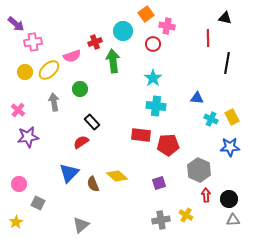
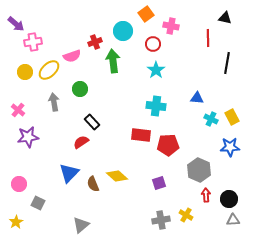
pink cross at (167, 26): moved 4 px right
cyan star at (153, 78): moved 3 px right, 8 px up
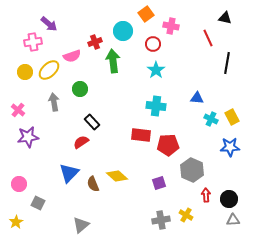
purple arrow at (16, 24): moved 33 px right
red line at (208, 38): rotated 24 degrees counterclockwise
gray hexagon at (199, 170): moved 7 px left
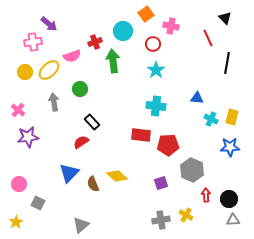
black triangle at (225, 18): rotated 32 degrees clockwise
yellow rectangle at (232, 117): rotated 42 degrees clockwise
purple square at (159, 183): moved 2 px right
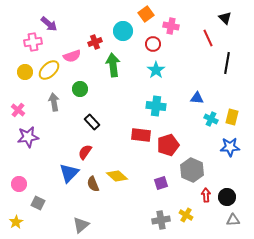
green arrow at (113, 61): moved 4 px down
red semicircle at (81, 142): moved 4 px right, 10 px down; rotated 21 degrees counterclockwise
red pentagon at (168, 145): rotated 15 degrees counterclockwise
black circle at (229, 199): moved 2 px left, 2 px up
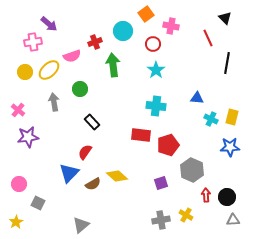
brown semicircle at (93, 184): rotated 98 degrees counterclockwise
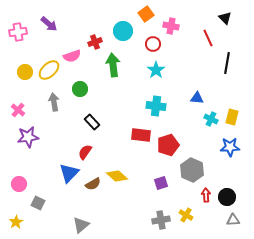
pink cross at (33, 42): moved 15 px left, 10 px up
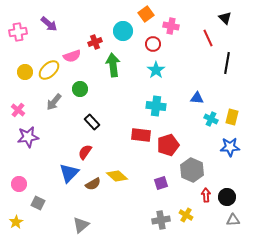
gray arrow at (54, 102): rotated 132 degrees counterclockwise
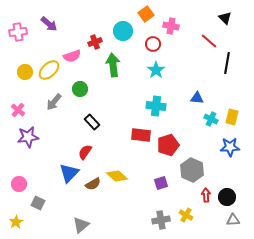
red line at (208, 38): moved 1 px right, 3 px down; rotated 24 degrees counterclockwise
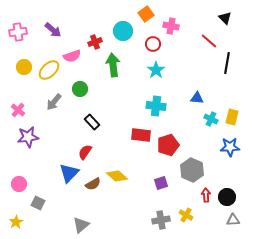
purple arrow at (49, 24): moved 4 px right, 6 px down
yellow circle at (25, 72): moved 1 px left, 5 px up
